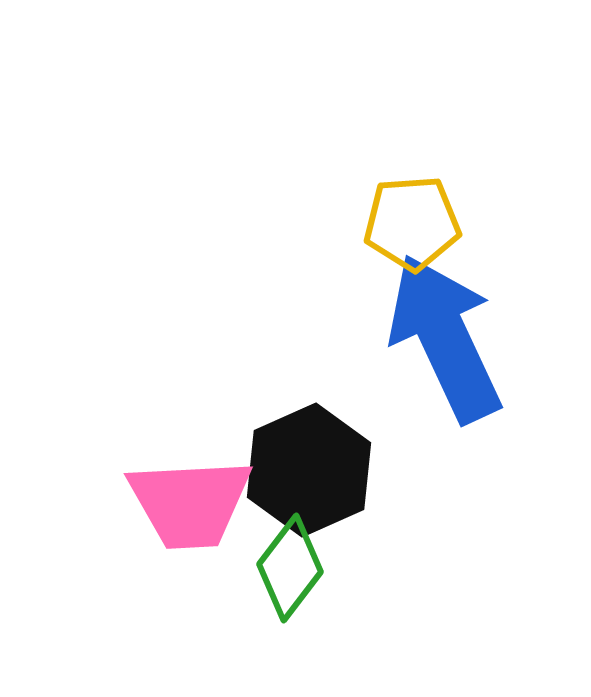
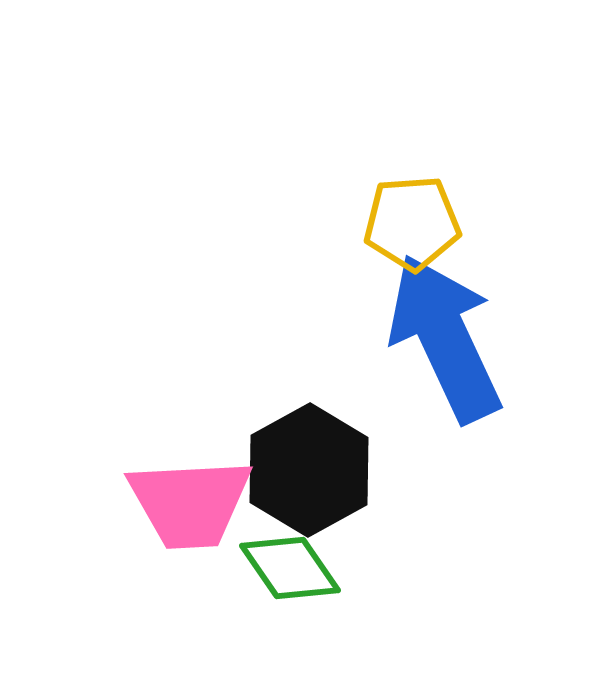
black hexagon: rotated 5 degrees counterclockwise
green diamond: rotated 72 degrees counterclockwise
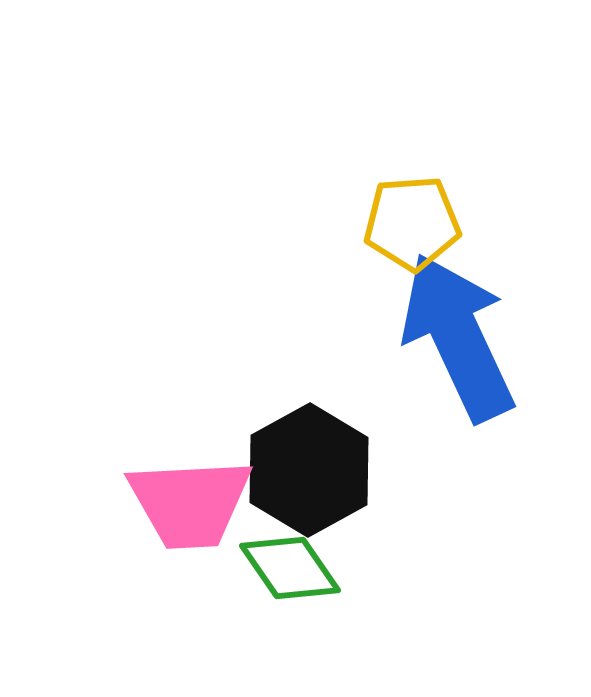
blue arrow: moved 13 px right, 1 px up
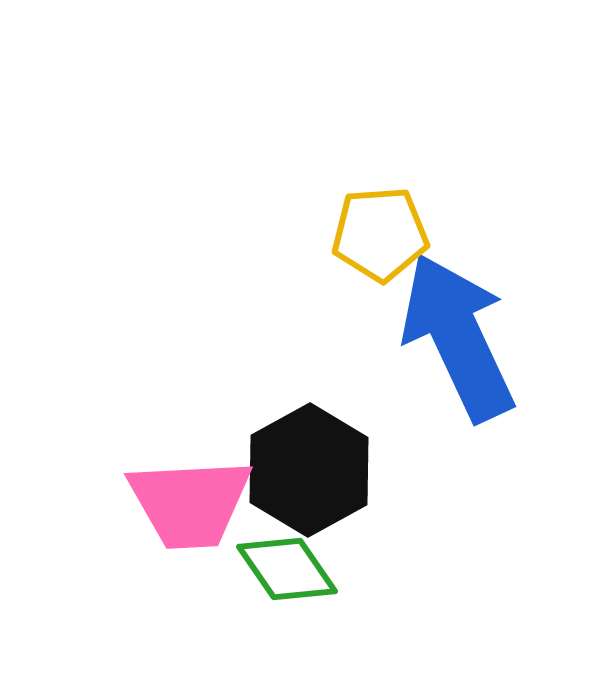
yellow pentagon: moved 32 px left, 11 px down
green diamond: moved 3 px left, 1 px down
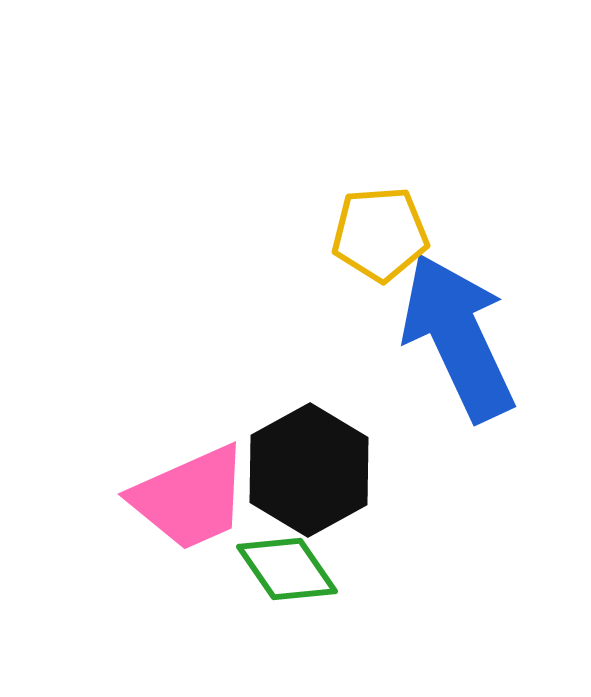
pink trapezoid: moved 5 px up; rotated 21 degrees counterclockwise
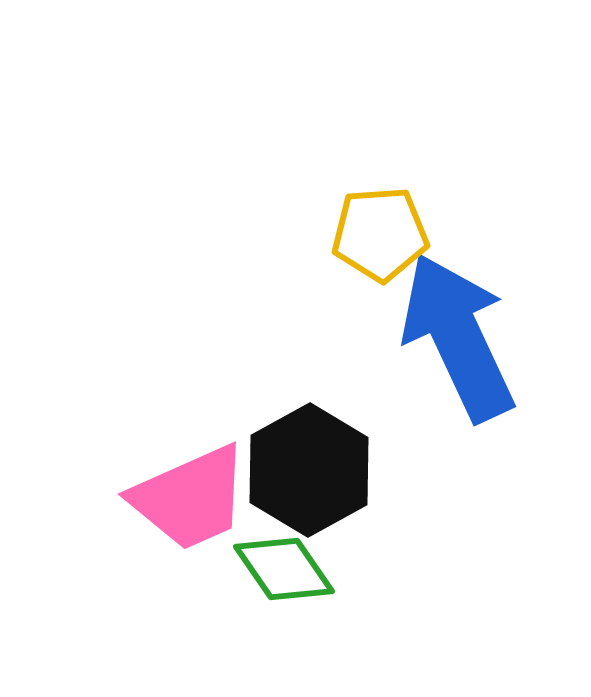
green diamond: moved 3 px left
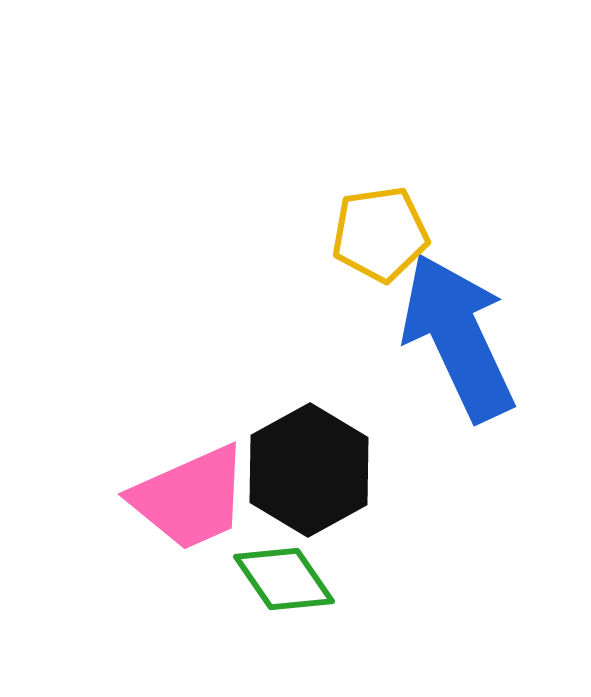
yellow pentagon: rotated 4 degrees counterclockwise
green diamond: moved 10 px down
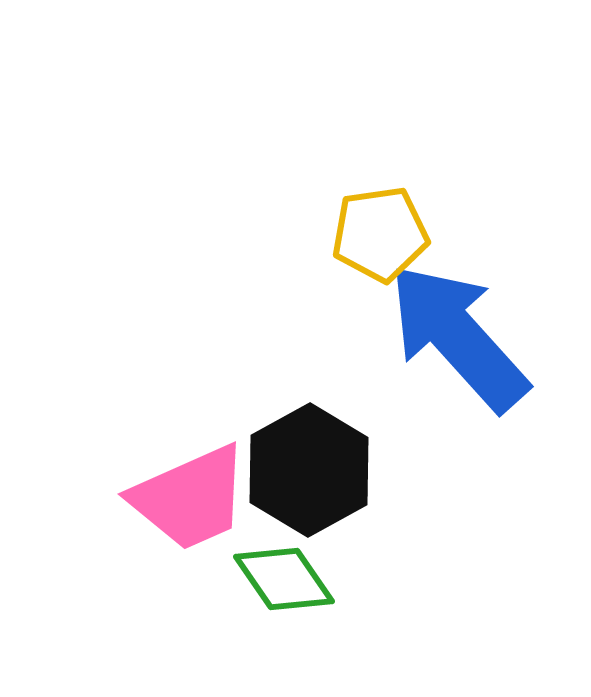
blue arrow: rotated 17 degrees counterclockwise
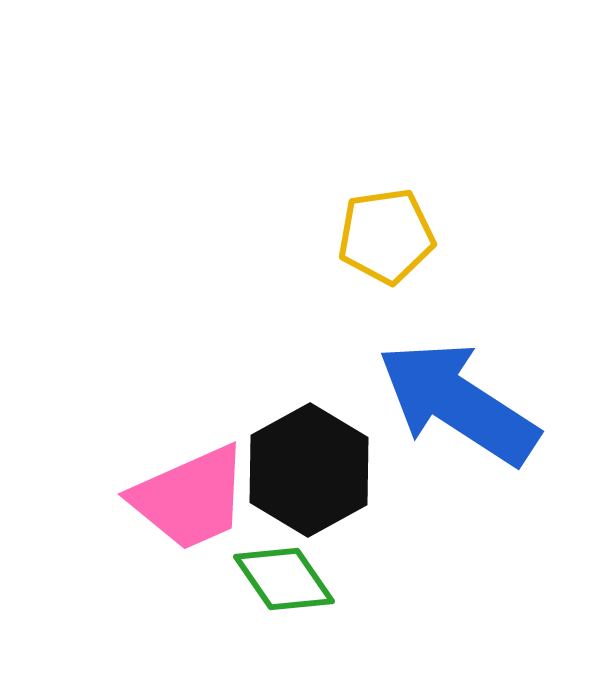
yellow pentagon: moved 6 px right, 2 px down
blue arrow: moved 66 px down; rotated 15 degrees counterclockwise
